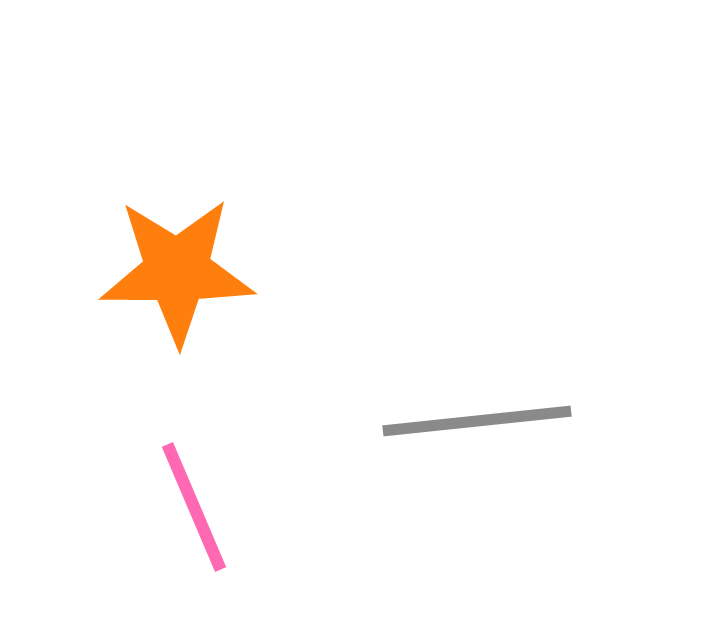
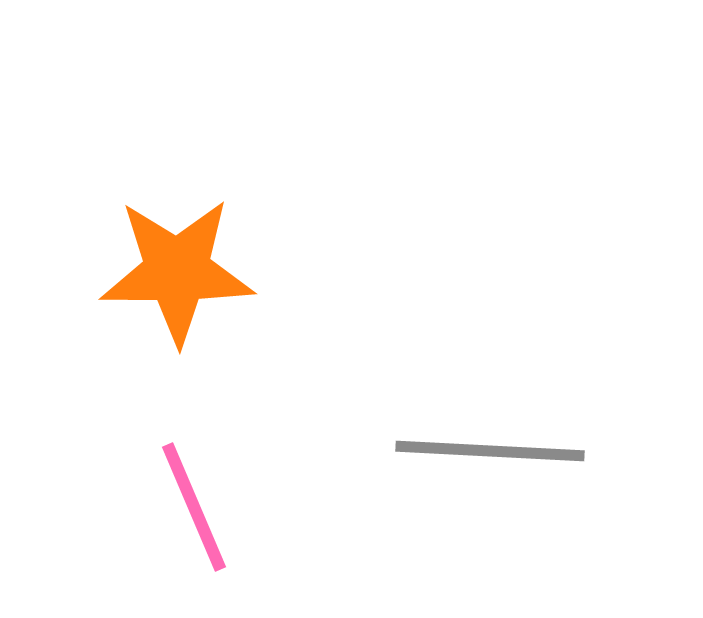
gray line: moved 13 px right, 30 px down; rotated 9 degrees clockwise
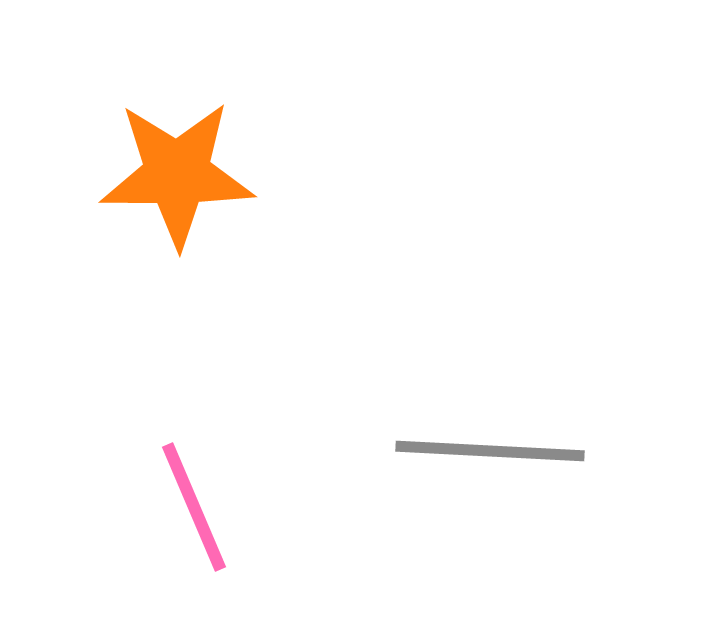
orange star: moved 97 px up
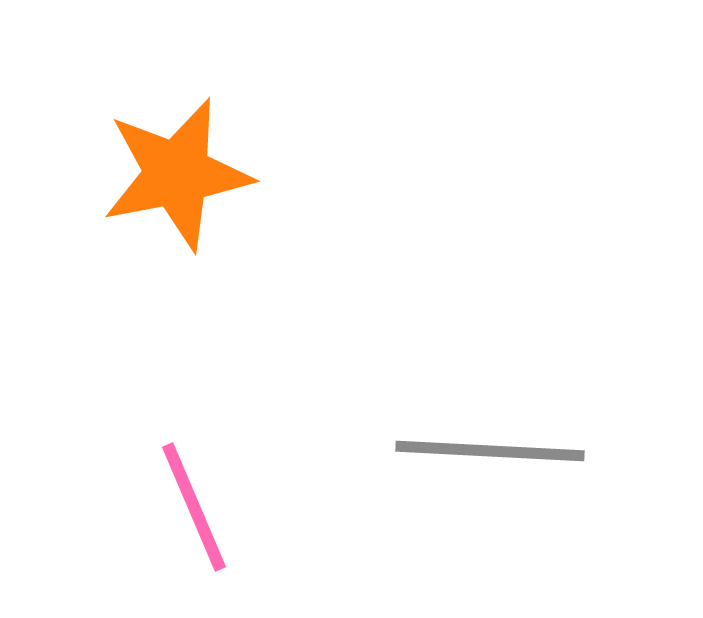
orange star: rotated 11 degrees counterclockwise
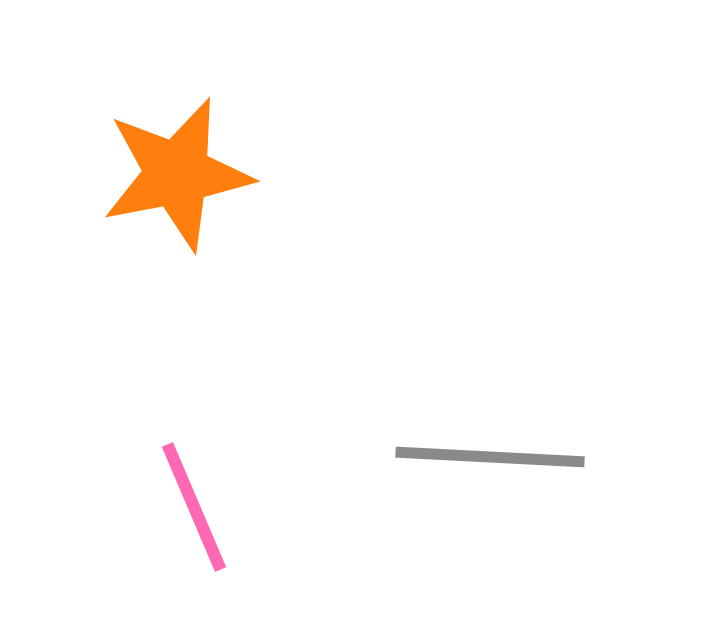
gray line: moved 6 px down
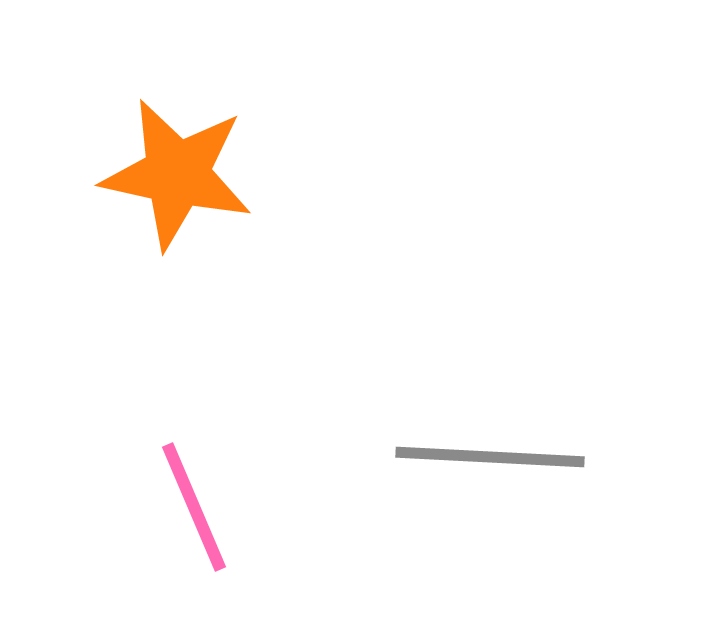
orange star: rotated 23 degrees clockwise
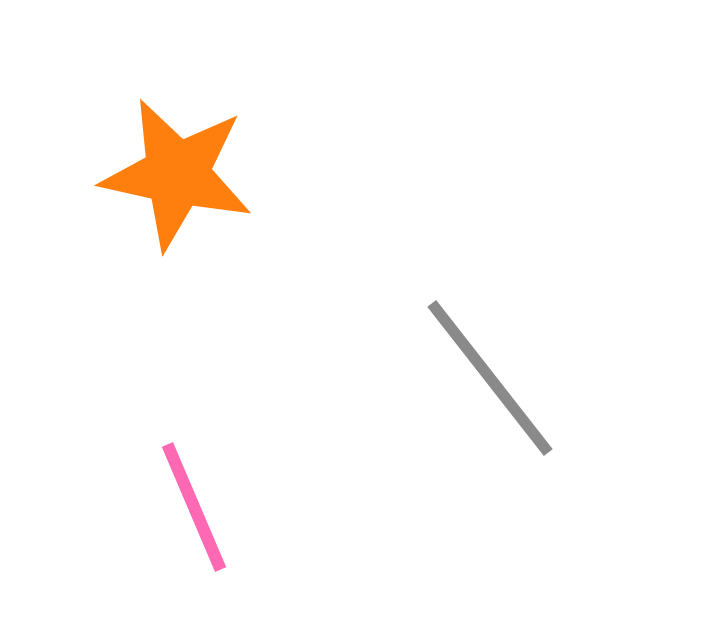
gray line: moved 79 px up; rotated 49 degrees clockwise
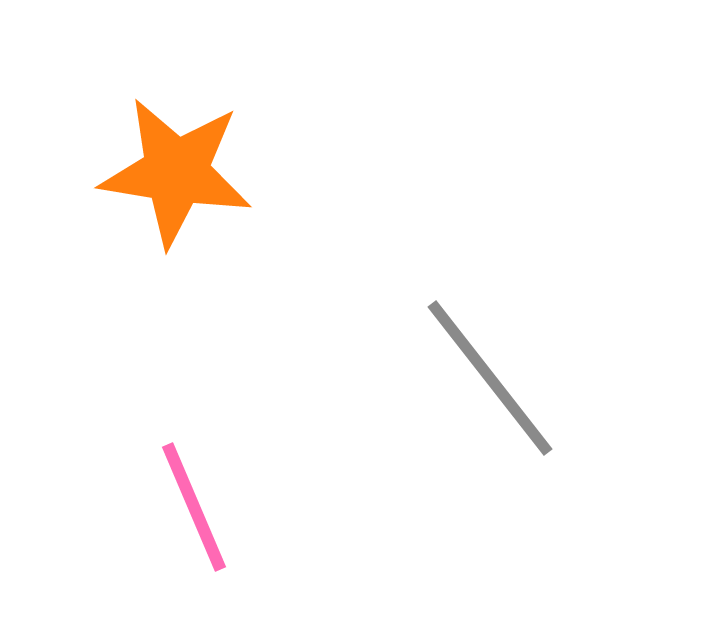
orange star: moved 1 px left, 2 px up; rotated 3 degrees counterclockwise
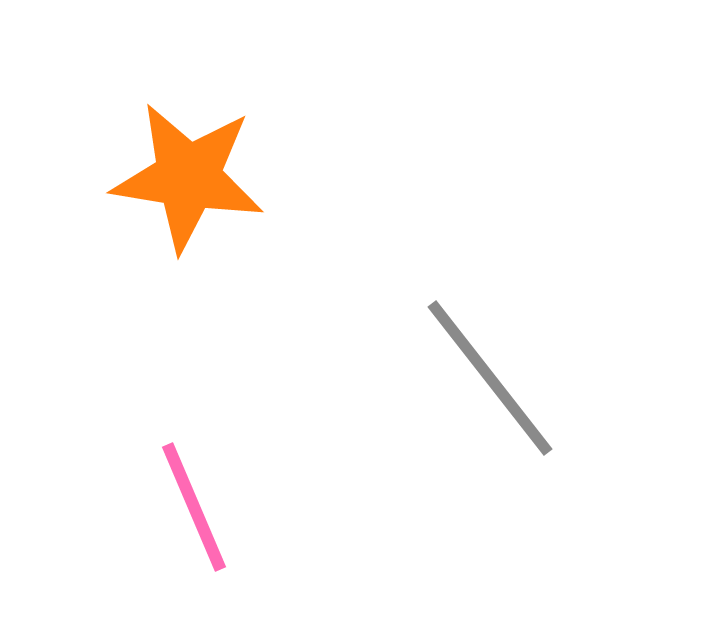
orange star: moved 12 px right, 5 px down
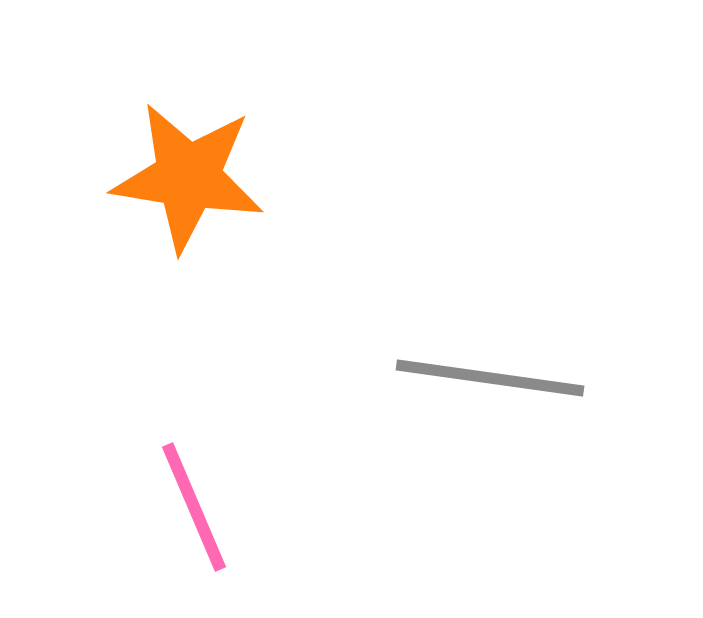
gray line: rotated 44 degrees counterclockwise
